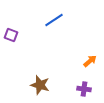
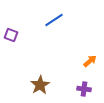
brown star: rotated 24 degrees clockwise
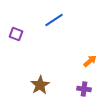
purple square: moved 5 px right, 1 px up
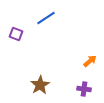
blue line: moved 8 px left, 2 px up
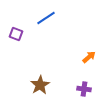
orange arrow: moved 1 px left, 4 px up
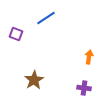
orange arrow: rotated 40 degrees counterclockwise
brown star: moved 6 px left, 5 px up
purple cross: moved 1 px up
